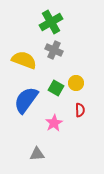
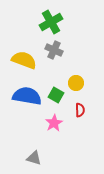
green square: moved 7 px down
blue semicircle: moved 1 px right, 4 px up; rotated 64 degrees clockwise
gray triangle: moved 3 px left, 4 px down; rotated 21 degrees clockwise
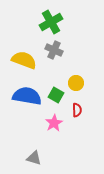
red semicircle: moved 3 px left
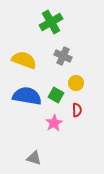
gray cross: moved 9 px right, 6 px down
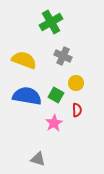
gray triangle: moved 4 px right, 1 px down
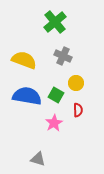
green cross: moved 4 px right; rotated 10 degrees counterclockwise
red semicircle: moved 1 px right
